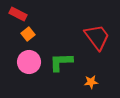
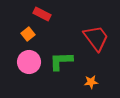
red rectangle: moved 24 px right
red trapezoid: moved 1 px left, 1 px down
green L-shape: moved 1 px up
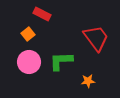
orange star: moved 3 px left, 1 px up
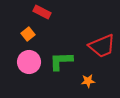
red rectangle: moved 2 px up
red trapezoid: moved 6 px right, 8 px down; rotated 104 degrees clockwise
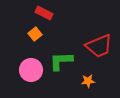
red rectangle: moved 2 px right, 1 px down
orange square: moved 7 px right
red trapezoid: moved 3 px left
pink circle: moved 2 px right, 8 px down
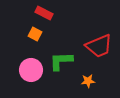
orange square: rotated 24 degrees counterclockwise
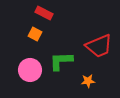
pink circle: moved 1 px left
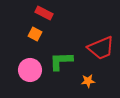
red trapezoid: moved 2 px right, 2 px down
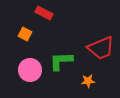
orange square: moved 10 px left
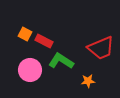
red rectangle: moved 28 px down
green L-shape: rotated 35 degrees clockwise
